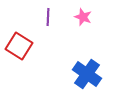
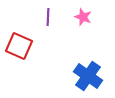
red square: rotated 8 degrees counterclockwise
blue cross: moved 1 px right, 2 px down
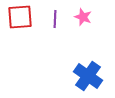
purple line: moved 7 px right, 2 px down
red square: moved 1 px right, 29 px up; rotated 28 degrees counterclockwise
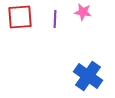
pink star: moved 5 px up; rotated 12 degrees counterclockwise
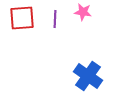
red square: moved 2 px right, 1 px down
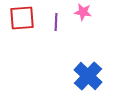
purple line: moved 1 px right, 3 px down
blue cross: rotated 8 degrees clockwise
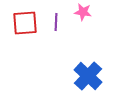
red square: moved 3 px right, 5 px down
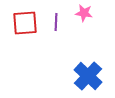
pink star: moved 1 px right, 1 px down
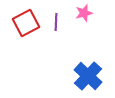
pink star: rotated 24 degrees counterclockwise
red square: moved 1 px right; rotated 24 degrees counterclockwise
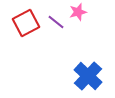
pink star: moved 6 px left, 1 px up
purple line: rotated 54 degrees counterclockwise
